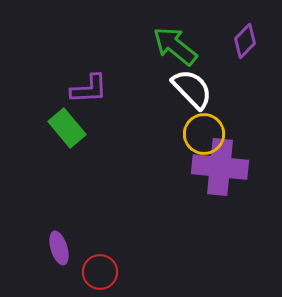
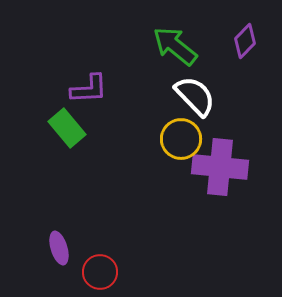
white semicircle: moved 3 px right, 7 px down
yellow circle: moved 23 px left, 5 px down
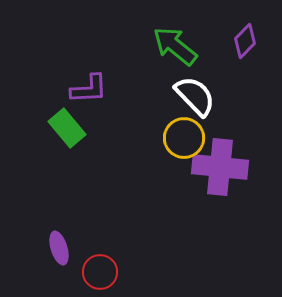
yellow circle: moved 3 px right, 1 px up
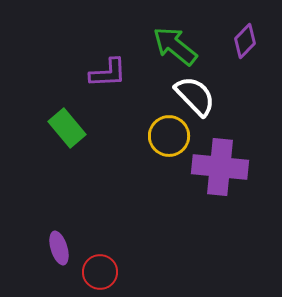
purple L-shape: moved 19 px right, 16 px up
yellow circle: moved 15 px left, 2 px up
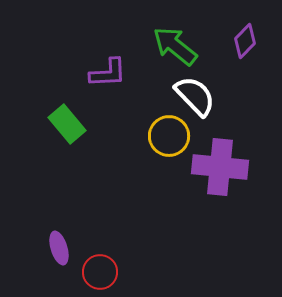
green rectangle: moved 4 px up
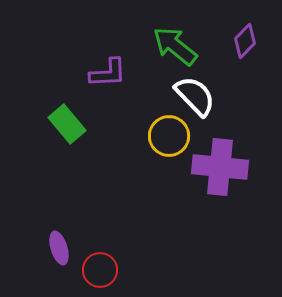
red circle: moved 2 px up
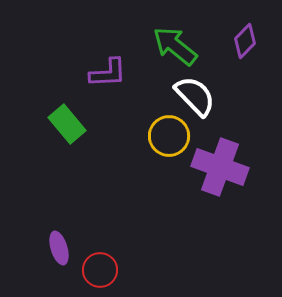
purple cross: rotated 14 degrees clockwise
